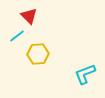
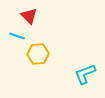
cyan line: rotated 56 degrees clockwise
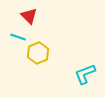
cyan line: moved 1 px right, 1 px down
yellow hexagon: moved 1 px up; rotated 20 degrees counterclockwise
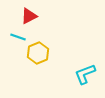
red triangle: rotated 48 degrees clockwise
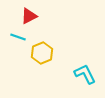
yellow hexagon: moved 4 px right
cyan L-shape: rotated 85 degrees clockwise
